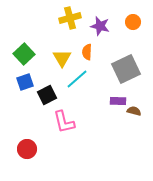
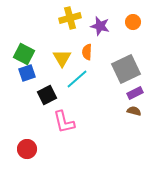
green square: rotated 20 degrees counterclockwise
blue square: moved 2 px right, 9 px up
purple rectangle: moved 17 px right, 8 px up; rotated 28 degrees counterclockwise
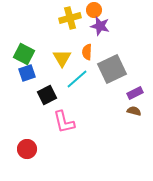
orange circle: moved 39 px left, 12 px up
gray square: moved 14 px left
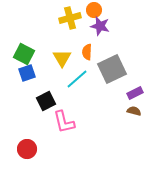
black square: moved 1 px left, 6 px down
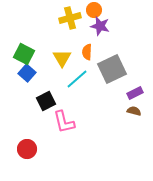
blue square: rotated 30 degrees counterclockwise
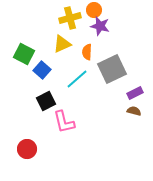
yellow triangle: moved 14 px up; rotated 36 degrees clockwise
blue square: moved 15 px right, 3 px up
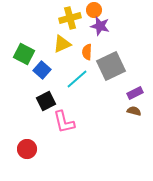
gray square: moved 1 px left, 3 px up
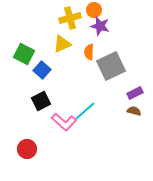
orange semicircle: moved 2 px right
cyan line: moved 8 px right, 32 px down
black square: moved 5 px left
pink L-shape: rotated 35 degrees counterclockwise
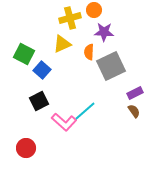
purple star: moved 4 px right, 6 px down; rotated 12 degrees counterclockwise
black square: moved 2 px left
brown semicircle: rotated 40 degrees clockwise
red circle: moved 1 px left, 1 px up
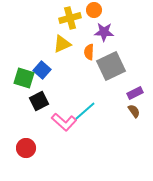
green square: moved 24 px down; rotated 10 degrees counterclockwise
